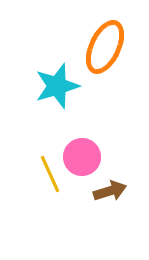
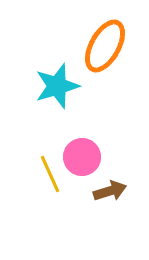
orange ellipse: moved 1 px up; rotated 4 degrees clockwise
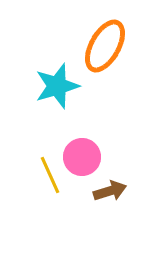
yellow line: moved 1 px down
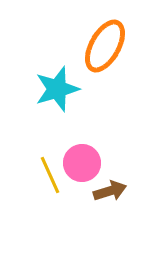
cyan star: moved 3 px down
pink circle: moved 6 px down
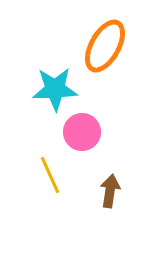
cyan star: moved 2 px left; rotated 15 degrees clockwise
pink circle: moved 31 px up
brown arrow: rotated 64 degrees counterclockwise
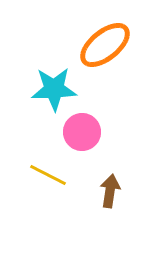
orange ellipse: moved 1 px up; rotated 22 degrees clockwise
cyan star: moved 1 px left
yellow line: moved 2 px left; rotated 39 degrees counterclockwise
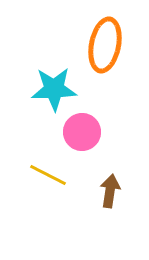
orange ellipse: rotated 40 degrees counterclockwise
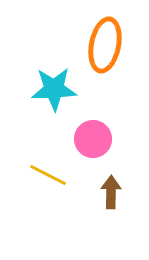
pink circle: moved 11 px right, 7 px down
brown arrow: moved 1 px right, 1 px down; rotated 8 degrees counterclockwise
